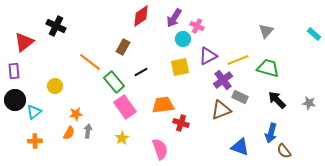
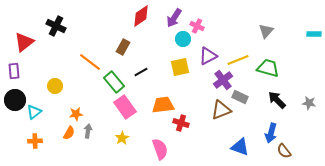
cyan rectangle: rotated 40 degrees counterclockwise
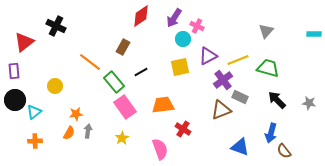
red cross: moved 2 px right, 6 px down; rotated 14 degrees clockwise
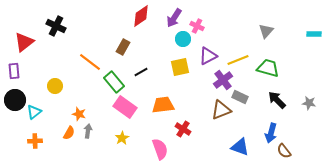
pink rectangle: rotated 20 degrees counterclockwise
orange star: moved 3 px right; rotated 24 degrees clockwise
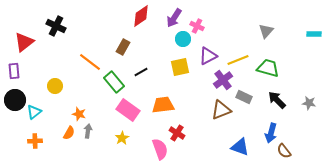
gray rectangle: moved 4 px right
pink rectangle: moved 3 px right, 3 px down
red cross: moved 6 px left, 4 px down
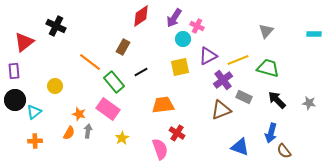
pink rectangle: moved 20 px left, 1 px up
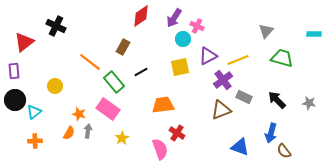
green trapezoid: moved 14 px right, 10 px up
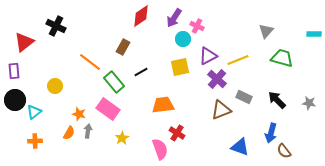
purple cross: moved 6 px left, 1 px up; rotated 12 degrees counterclockwise
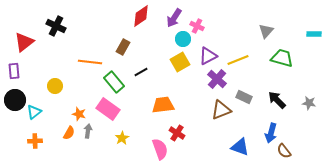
orange line: rotated 30 degrees counterclockwise
yellow square: moved 5 px up; rotated 18 degrees counterclockwise
